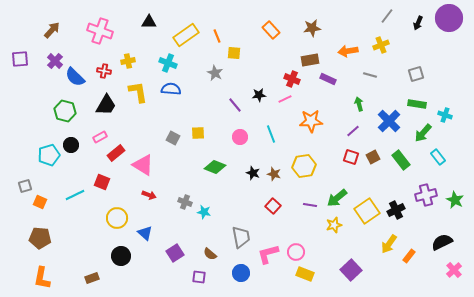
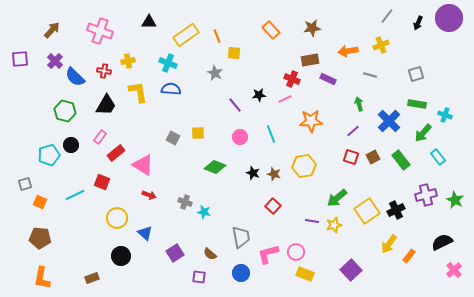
pink rectangle at (100, 137): rotated 24 degrees counterclockwise
gray square at (25, 186): moved 2 px up
purple line at (310, 205): moved 2 px right, 16 px down
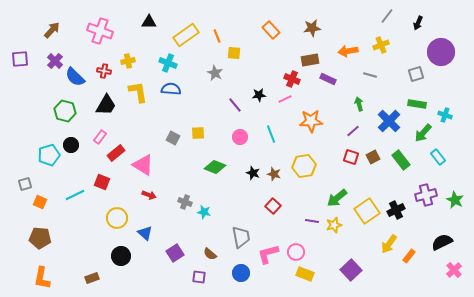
purple circle at (449, 18): moved 8 px left, 34 px down
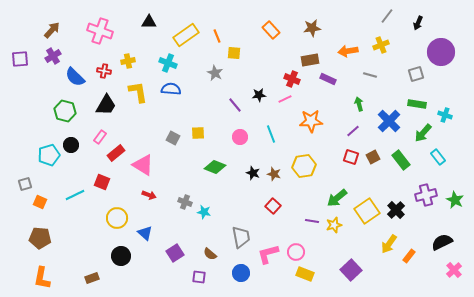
purple cross at (55, 61): moved 2 px left, 5 px up; rotated 14 degrees clockwise
black cross at (396, 210): rotated 18 degrees counterclockwise
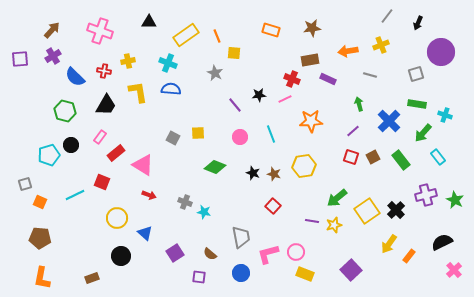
orange rectangle at (271, 30): rotated 30 degrees counterclockwise
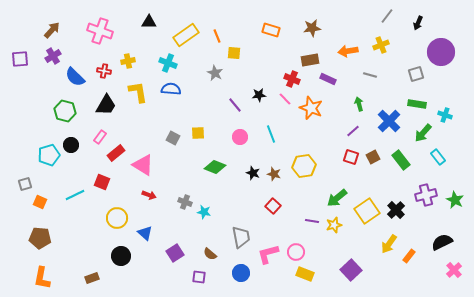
pink line at (285, 99): rotated 72 degrees clockwise
orange star at (311, 121): moved 13 px up; rotated 25 degrees clockwise
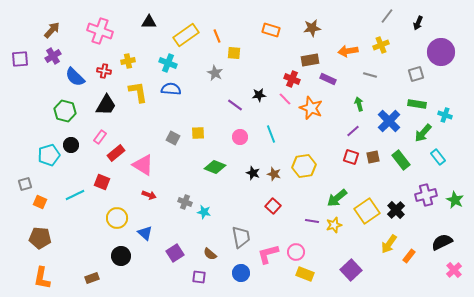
purple line at (235, 105): rotated 14 degrees counterclockwise
brown square at (373, 157): rotated 16 degrees clockwise
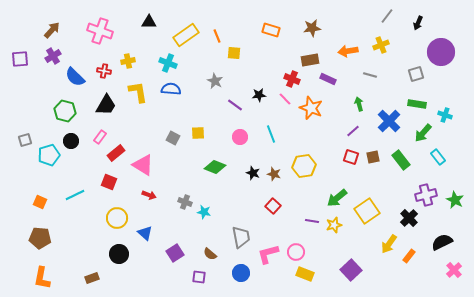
gray star at (215, 73): moved 8 px down
black circle at (71, 145): moved 4 px up
red square at (102, 182): moved 7 px right
gray square at (25, 184): moved 44 px up
black cross at (396, 210): moved 13 px right, 8 px down
black circle at (121, 256): moved 2 px left, 2 px up
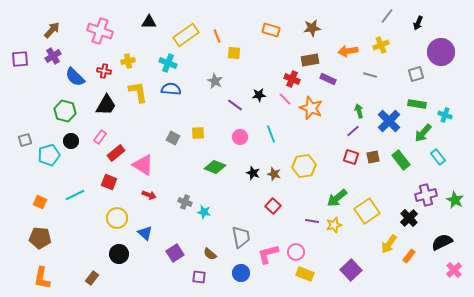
green arrow at (359, 104): moved 7 px down
brown rectangle at (92, 278): rotated 32 degrees counterclockwise
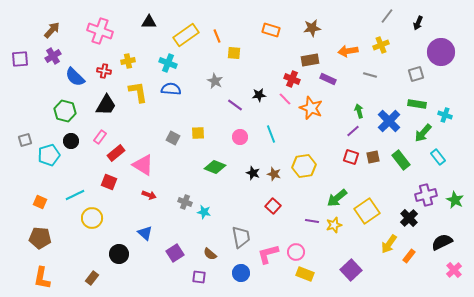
yellow circle at (117, 218): moved 25 px left
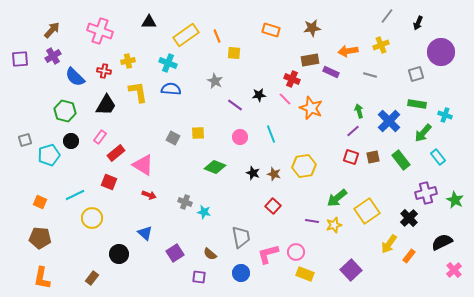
purple rectangle at (328, 79): moved 3 px right, 7 px up
purple cross at (426, 195): moved 2 px up
